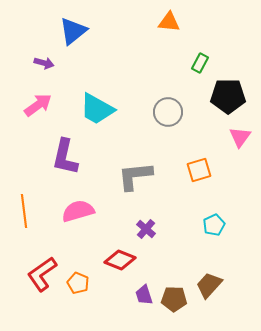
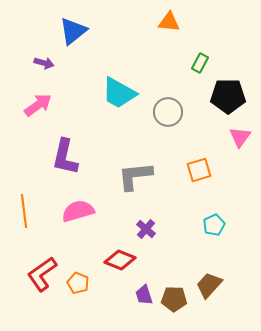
cyan trapezoid: moved 22 px right, 16 px up
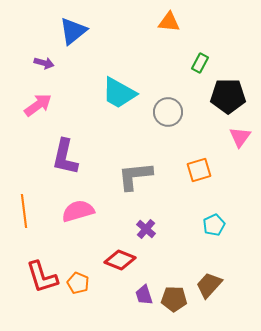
red L-shape: moved 3 px down; rotated 72 degrees counterclockwise
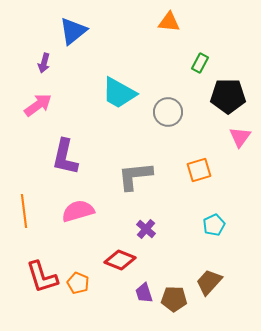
purple arrow: rotated 90 degrees clockwise
brown trapezoid: moved 3 px up
purple trapezoid: moved 2 px up
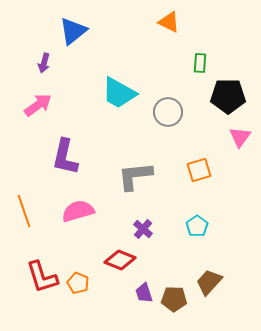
orange triangle: rotated 20 degrees clockwise
green rectangle: rotated 24 degrees counterclockwise
orange line: rotated 12 degrees counterclockwise
cyan pentagon: moved 17 px left, 1 px down; rotated 10 degrees counterclockwise
purple cross: moved 3 px left
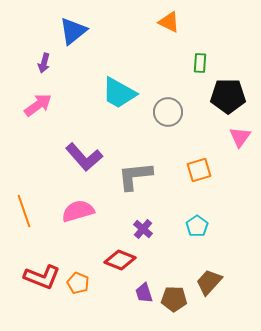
purple L-shape: moved 19 px right; rotated 54 degrees counterclockwise
red L-shape: rotated 51 degrees counterclockwise
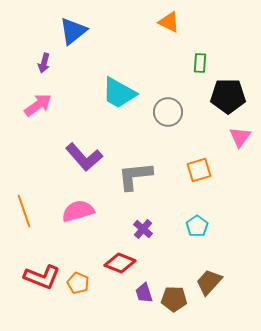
red diamond: moved 3 px down
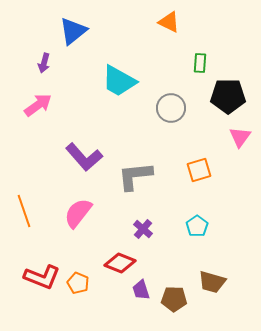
cyan trapezoid: moved 12 px up
gray circle: moved 3 px right, 4 px up
pink semicircle: moved 2 px down; rotated 36 degrees counterclockwise
brown trapezoid: moved 3 px right; rotated 116 degrees counterclockwise
purple trapezoid: moved 3 px left, 3 px up
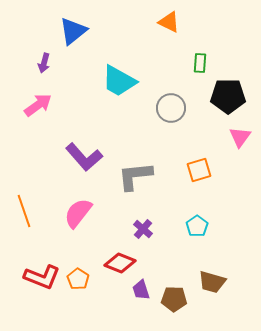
orange pentagon: moved 4 px up; rotated 10 degrees clockwise
